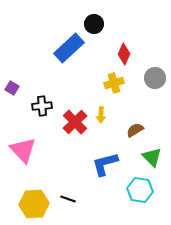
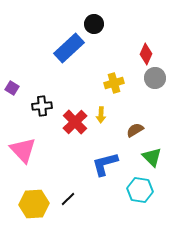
red diamond: moved 22 px right
black line: rotated 63 degrees counterclockwise
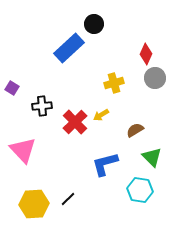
yellow arrow: rotated 56 degrees clockwise
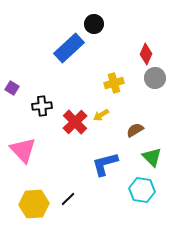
cyan hexagon: moved 2 px right
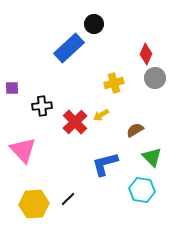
purple square: rotated 32 degrees counterclockwise
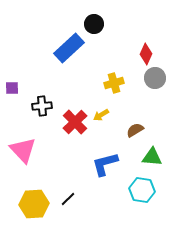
green triangle: rotated 40 degrees counterclockwise
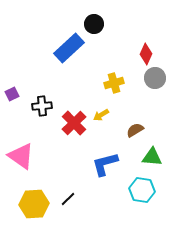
purple square: moved 6 px down; rotated 24 degrees counterclockwise
red cross: moved 1 px left, 1 px down
pink triangle: moved 2 px left, 6 px down; rotated 12 degrees counterclockwise
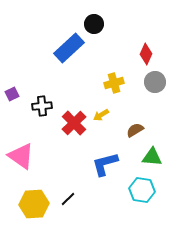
gray circle: moved 4 px down
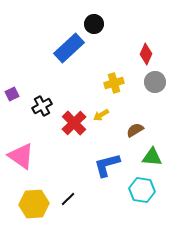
black cross: rotated 24 degrees counterclockwise
blue L-shape: moved 2 px right, 1 px down
